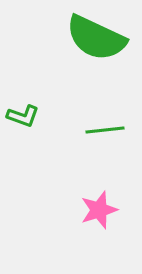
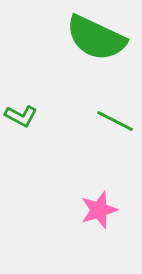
green L-shape: moved 2 px left; rotated 8 degrees clockwise
green line: moved 10 px right, 9 px up; rotated 33 degrees clockwise
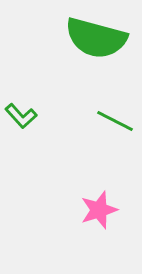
green semicircle: rotated 10 degrees counterclockwise
green L-shape: rotated 20 degrees clockwise
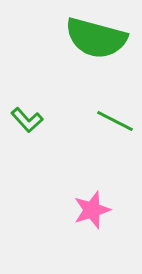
green L-shape: moved 6 px right, 4 px down
pink star: moved 7 px left
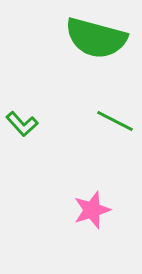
green L-shape: moved 5 px left, 4 px down
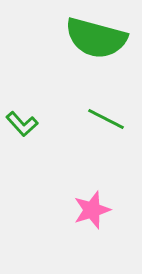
green line: moved 9 px left, 2 px up
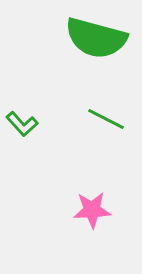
pink star: rotated 15 degrees clockwise
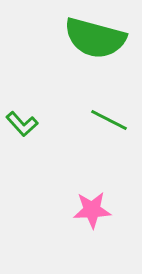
green semicircle: moved 1 px left
green line: moved 3 px right, 1 px down
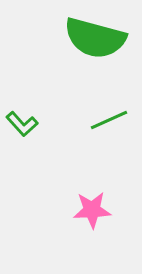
green line: rotated 51 degrees counterclockwise
